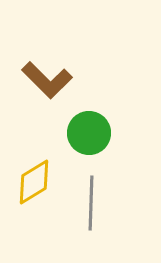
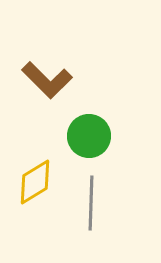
green circle: moved 3 px down
yellow diamond: moved 1 px right
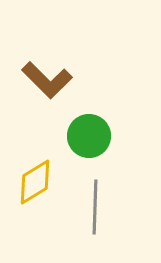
gray line: moved 4 px right, 4 px down
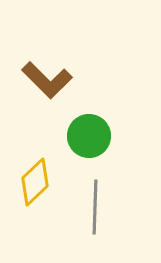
yellow diamond: rotated 12 degrees counterclockwise
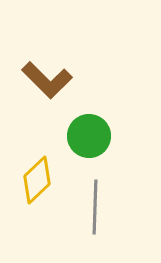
yellow diamond: moved 2 px right, 2 px up
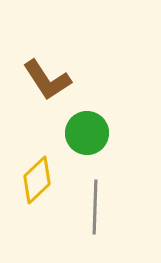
brown L-shape: rotated 12 degrees clockwise
green circle: moved 2 px left, 3 px up
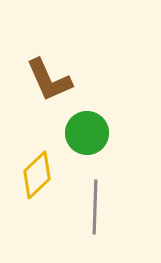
brown L-shape: moved 2 px right; rotated 9 degrees clockwise
yellow diamond: moved 5 px up
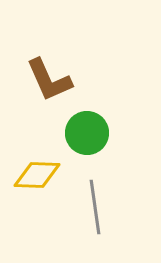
yellow diamond: rotated 45 degrees clockwise
gray line: rotated 10 degrees counterclockwise
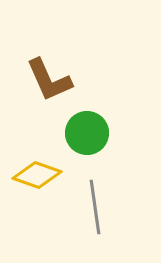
yellow diamond: rotated 18 degrees clockwise
